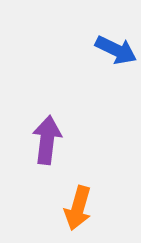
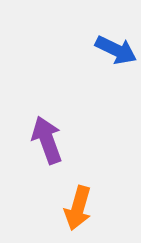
purple arrow: rotated 27 degrees counterclockwise
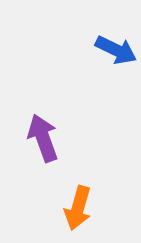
purple arrow: moved 4 px left, 2 px up
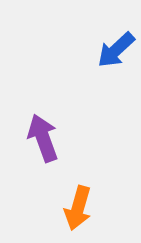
blue arrow: rotated 111 degrees clockwise
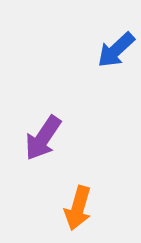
purple arrow: rotated 126 degrees counterclockwise
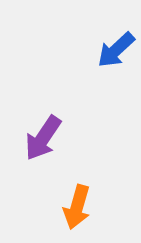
orange arrow: moved 1 px left, 1 px up
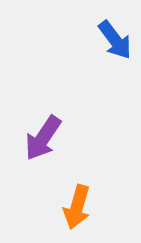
blue arrow: moved 1 px left, 10 px up; rotated 84 degrees counterclockwise
